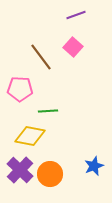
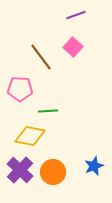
orange circle: moved 3 px right, 2 px up
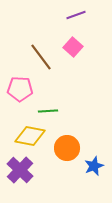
orange circle: moved 14 px right, 24 px up
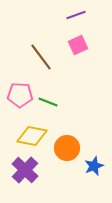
pink square: moved 5 px right, 2 px up; rotated 24 degrees clockwise
pink pentagon: moved 6 px down
green line: moved 9 px up; rotated 24 degrees clockwise
yellow diamond: moved 2 px right
purple cross: moved 5 px right
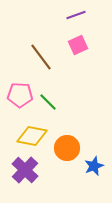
green line: rotated 24 degrees clockwise
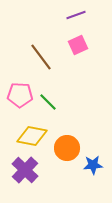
blue star: moved 1 px left, 1 px up; rotated 18 degrees clockwise
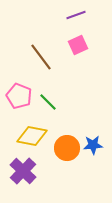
pink pentagon: moved 1 px left, 1 px down; rotated 20 degrees clockwise
blue star: moved 20 px up
purple cross: moved 2 px left, 1 px down
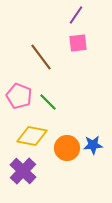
purple line: rotated 36 degrees counterclockwise
pink square: moved 2 px up; rotated 18 degrees clockwise
